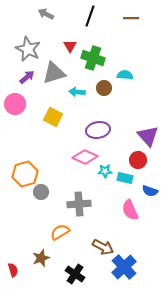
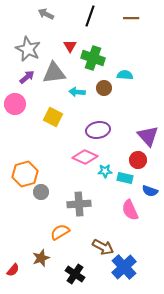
gray triangle: rotated 10 degrees clockwise
red semicircle: rotated 56 degrees clockwise
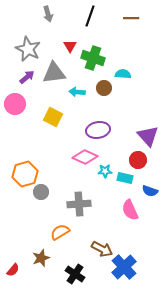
gray arrow: moved 2 px right; rotated 133 degrees counterclockwise
cyan semicircle: moved 2 px left, 1 px up
brown arrow: moved 1 px left, 2 px down
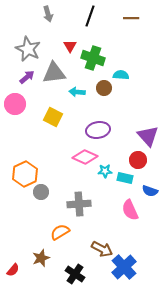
cyan semicircle: moved 2 px left, 1 px down
orange hexagon: rotated 10 degrees counterclockwise
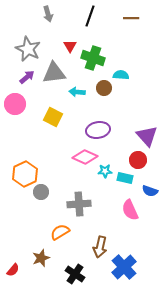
purple triangle: moved 1 px left
brown arrow: moved 2 px left, 2 px up; rotated 75 degrees clockwise
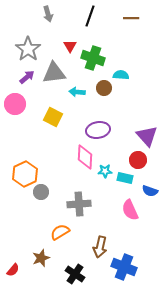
gray star: rotated 10 degrees clockwise
pink diamond: rotated 70 degrees clockwise
blue cross: rotated 25 degrees counterclockwise
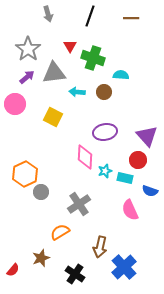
brown circle: moved 4 px down
purple ellipse: moved 7 px right, 2 px down
cyan star: rotated 16 degrees counterclockwise
gray cross: rotated 30 degrees counterclockwise
blue cross: rotated 25 degrees clockwise
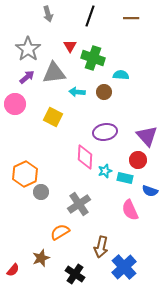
brown arrow: moved 1 px right
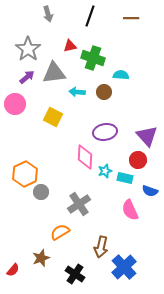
red triangle: rotated 48 degrees clockwise
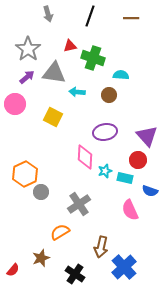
gray triangle: rotated 15 degrees clockwise
brown circle: moved 5 px right, 3 px down
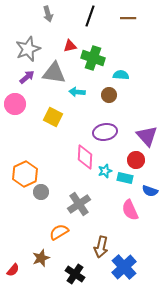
brown line: moved 3 px left
gray star: rotated 15 degrees clockwise
red circle: moved 2 px left
orange semicircle: moved 1 px left
